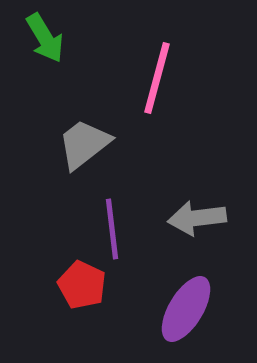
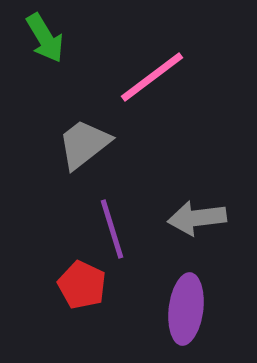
pink line: moved 5 px left, 1 px up; rotated 38 degrees clockwise
purple line: rotated 10 degrees counterclockwise
purple ellipse: rotated 24 degrees counterclockwise
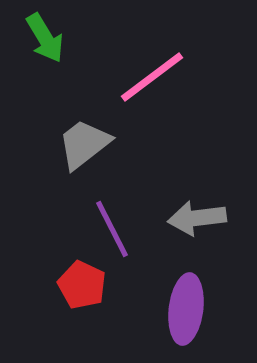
purple line: rotated 10 degrees counterclockwise
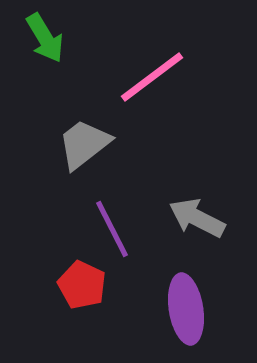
gray arrow: rotated 34 degrees clockwise
purple ellipse: rotated 16 degrees counterclockwise
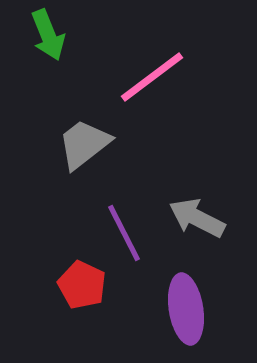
green arrow: moved 3 px right, 3 px up; rotated 9 degrees clockwise
purple line: moved 12 px right, 4 px down
